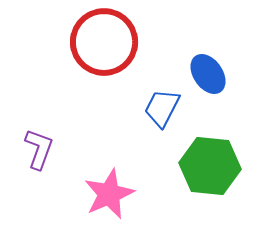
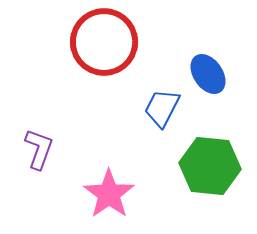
pink star: rotated 12 degrees counterclockwise
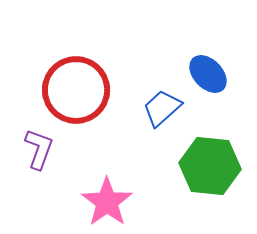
red circle: moved 28 px left, 48 px down
blue ellipse: rotated 9 degrees counterclockwise
blue trapezoid: rotated 21 degrees clockwise
pink star: moved 2 px left, 8 px down
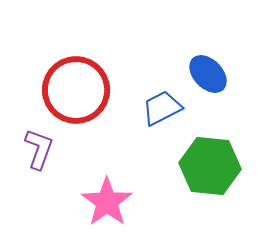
blue trapezoid: rotated 15 degrees clockwise
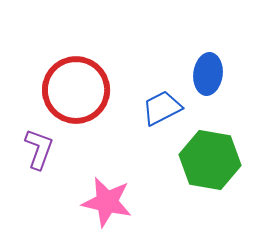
blue ellipse: rotated 51 degrees clockwise
green hexagon: moved 6 px up; rotated 4 degrees clockwise
pink star: rotated 24 degrees counterclockwise
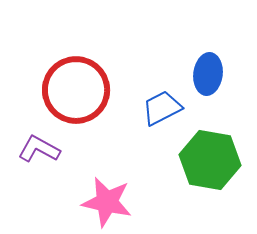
purple L-shape: rotated 81 degrees counterclockwise
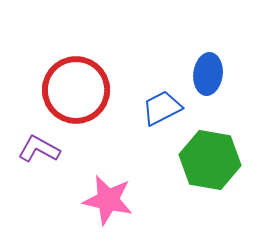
pink star: moved 1 px right, 2 px up
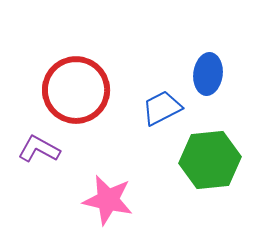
green hexagon: rotated 16 degrees counterclockwise
